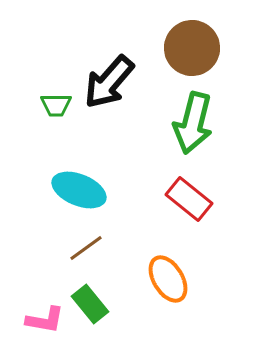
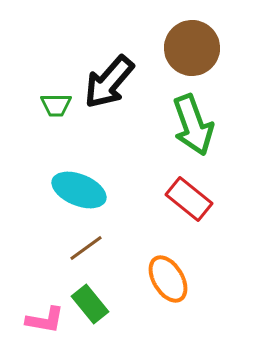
green arrow: moved 2 px down; rotated 34 degrees counterclockwise
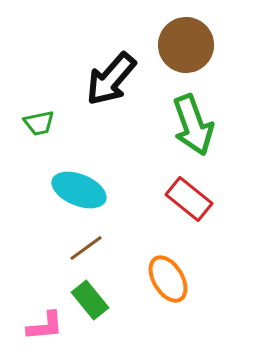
brown circle: moved 6 px left, 3 px up
black arrow: moved 2 px right, 3 px up
green trapezoid: moved 17 px left, 18 px down; rotated 12 degrees counterclockwise
green rectangle: moved 4 px up
pink L-shape: moved 6 px down; rotated 15 degrees counterclockwise
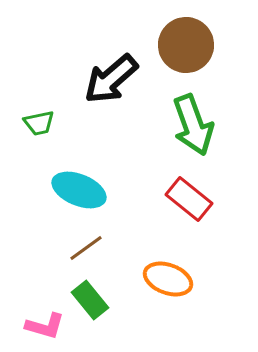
black arrow: rotated 8 degrees clockwise
orange ellipse: rotated 39 degrees counterclockwise
pink L-shape: rotated 21 degrees clockwise
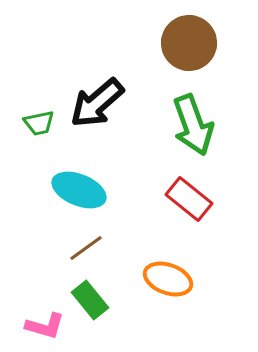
brown circle: moved 3 px right, 2 px up
black arrow: moved 14 px left, 24 px down
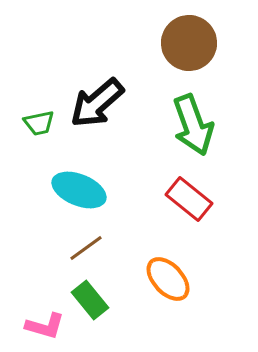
orange ellipse: rotated 27 degrees clockwise
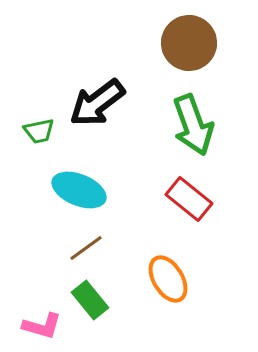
black arrow: rotated 4 degrees clockwise
green trapezoid: moved 8 px down
orange ellipse: rotated 12 degrees clockwise
pink L-shape: moved 3 px left
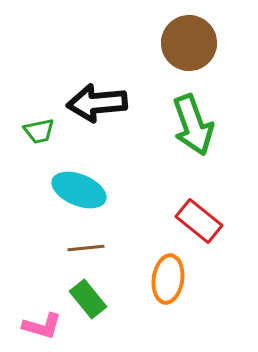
black arrow: rotated 32 degrees clockwise
red rectangle: moved 10 px right, 22 px down
brown line: rotated 30 degrees clockwise
orange ellipse: rotated 39 degrees clockwise
green rectangle: moved 2 px left, 1 px up
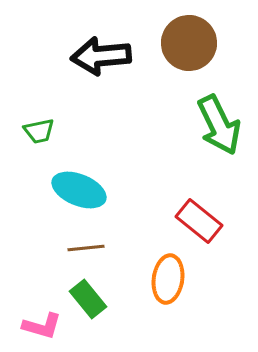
black arrow: moved 4 px right, 47 px up
green arrow: moved 26 px right; rotated 6 degrees counterclockwise
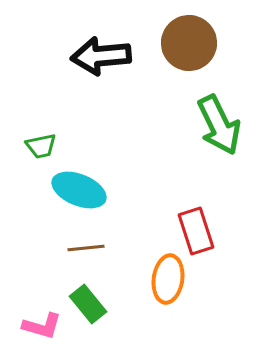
green trapezoid: moved 2 px right, 15 px down
red rectangle: moved 3 px left, 10 px down; rotated 33 degrees clockwise
green rectangle: moved 5 px down
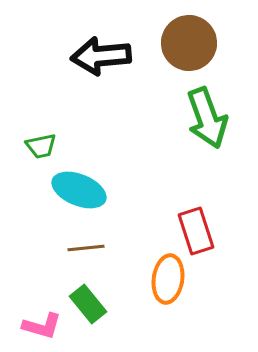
green arrow: moved 12 px left, 7 px up; rotated 6 degrees clockwise
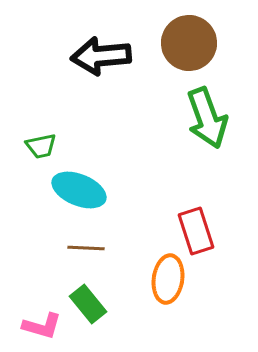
brown line: rotated 9 degrees clockwise
